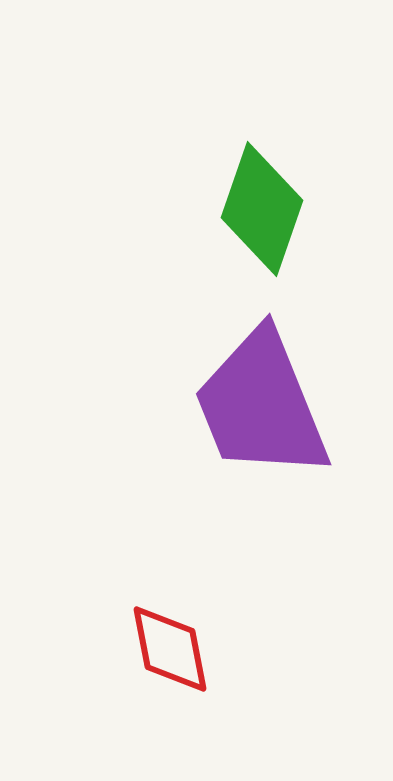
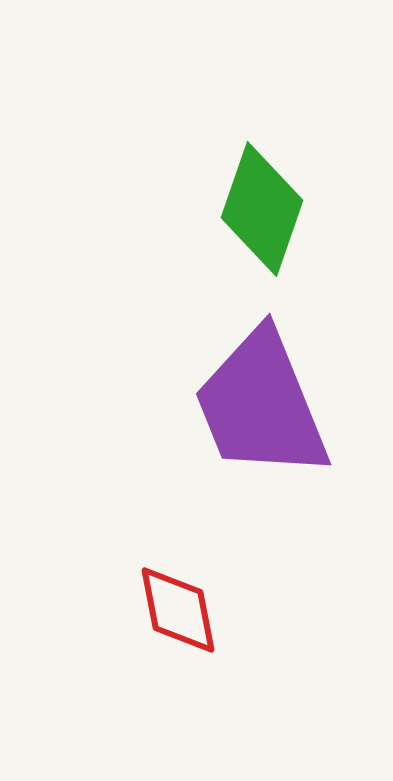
red diamond: moved 8 px right, 39 px up
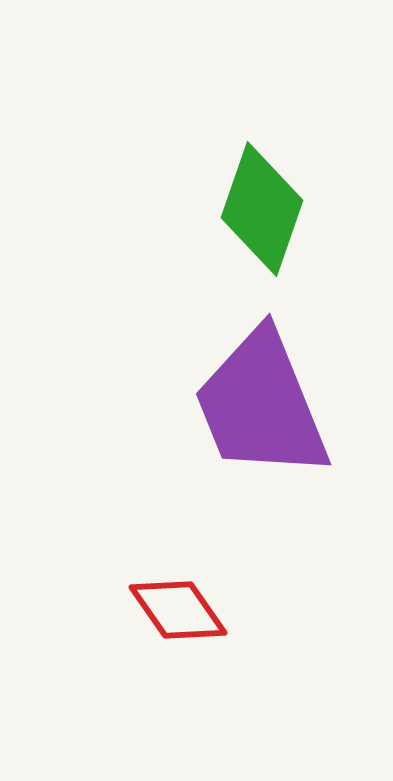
red diamond: rotated 24 degrees counterclockwise
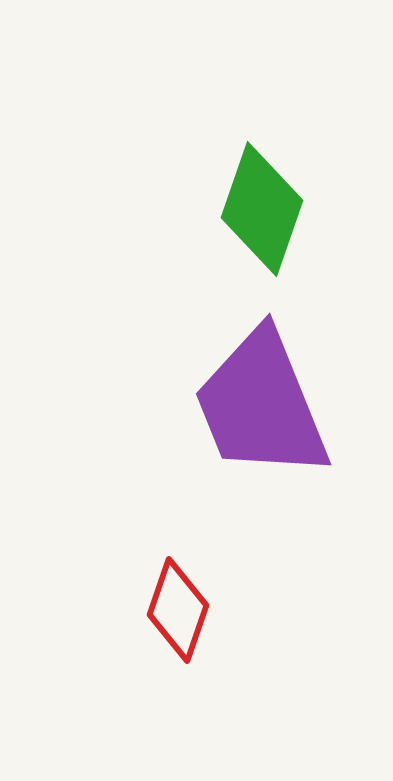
red diamond: rotated 54 degrees clockwise
